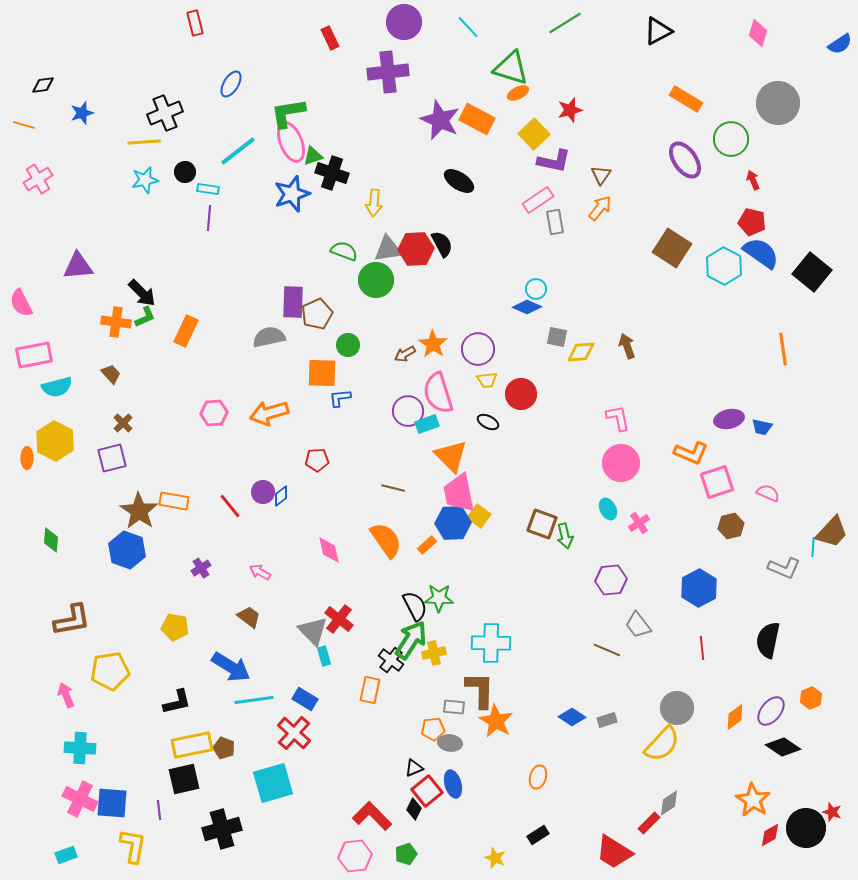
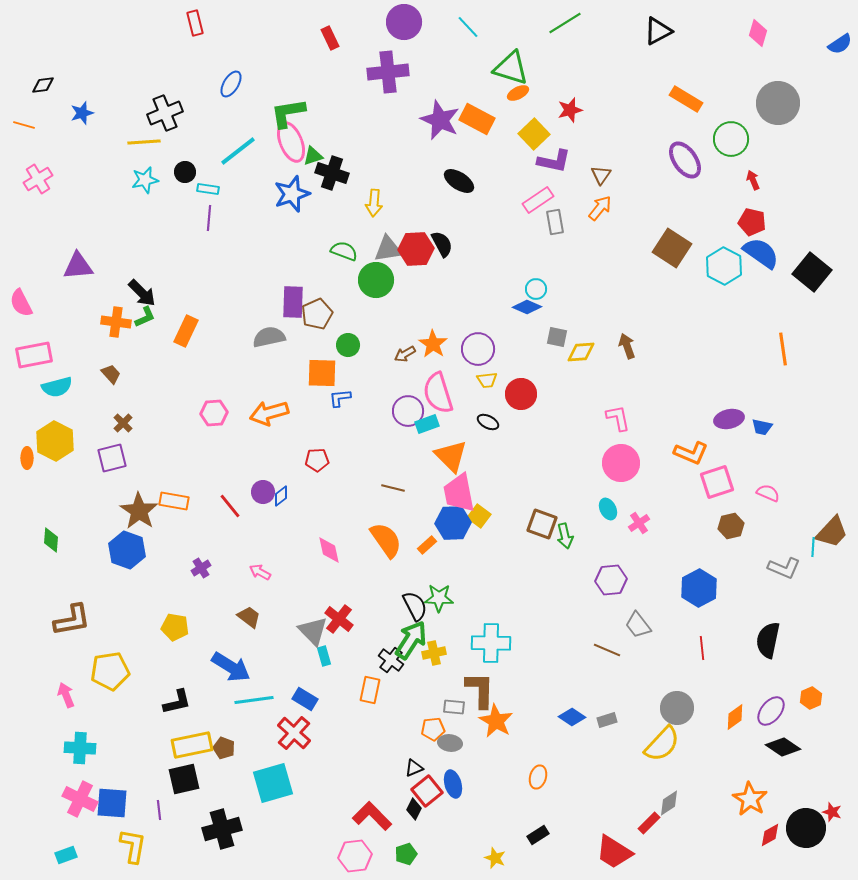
orange star at (753, 800): moved 3 px left, 1 px up
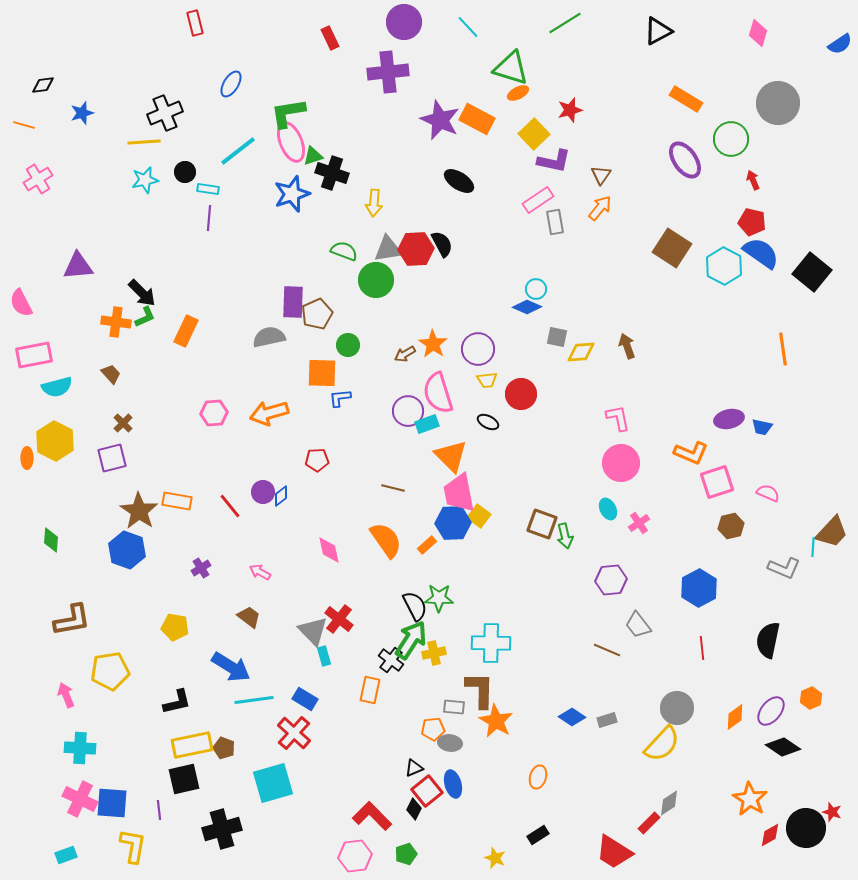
orange rectangle at (174, 501): moved 3 px right
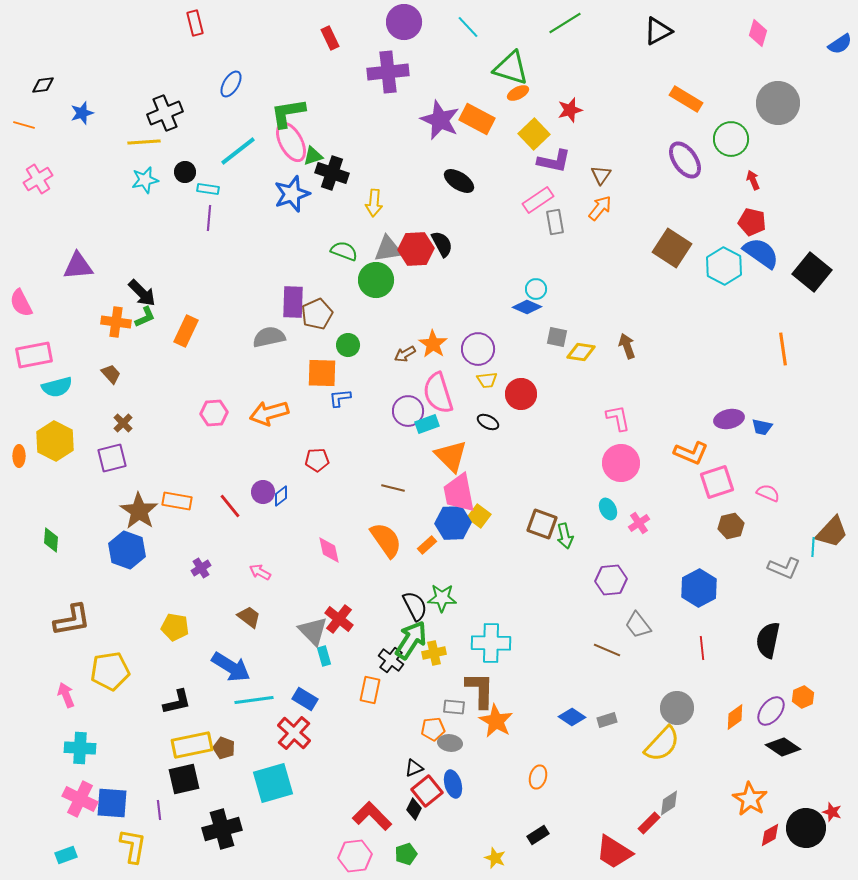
pink ellipse at (291, 142): rotated 6 degrees counterclockwise
yellow diamond at (581, 352): rotated 12 degrees clockwise
orange ellipse at (27, 458): moved 8 px left, 2 px up
green star at (439, 598): moved 3 px right
orange hexagon at (811, 698): moved 8 px left, 1 px up
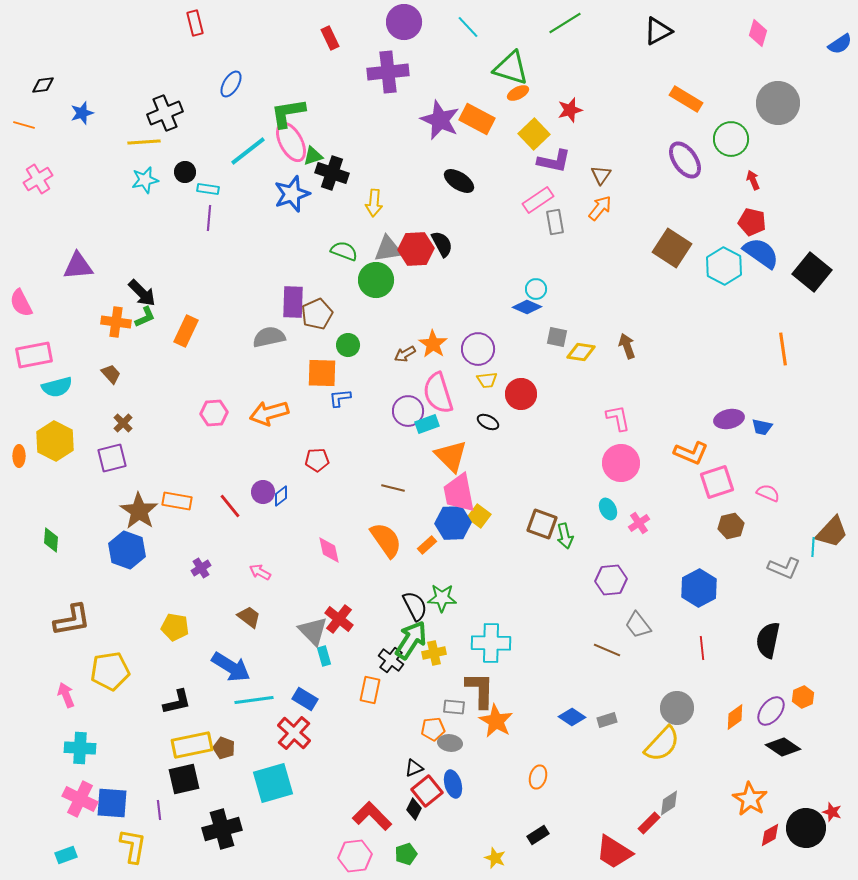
cyan line at (238, 151): moved 10 px right
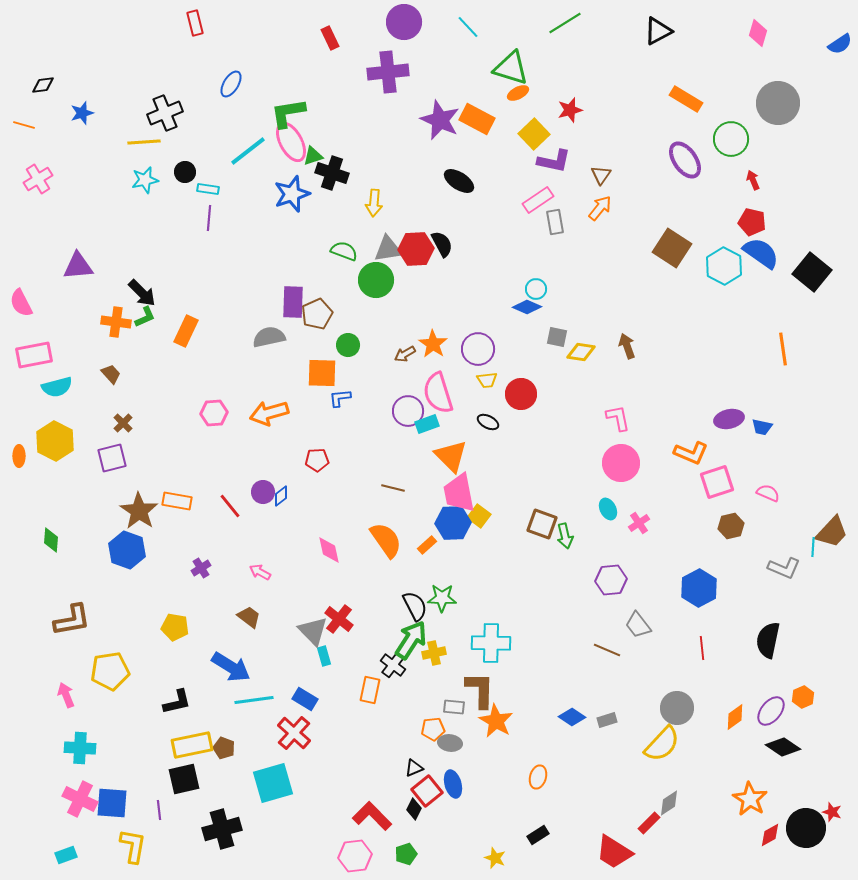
black cross at (391, 660): moved 2 px right, 5 px down
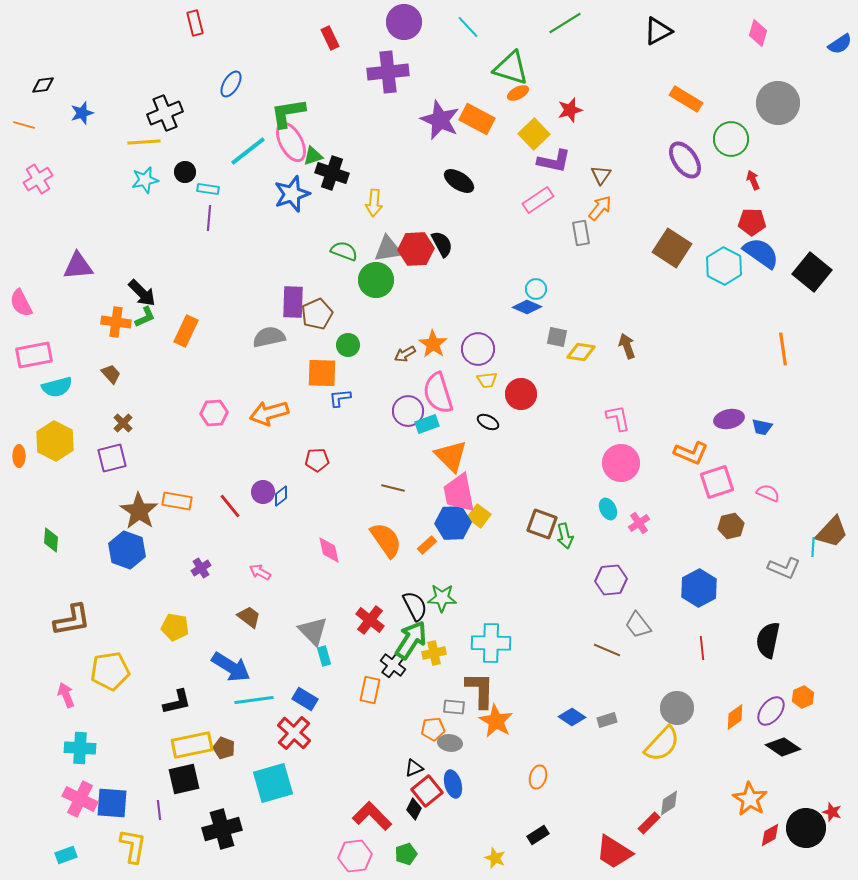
gray rectangle at (555, 222): moved 26 px right, 11 px down
red pentagon at (752, 222): rotated 12 degrees counterclockwise
red cross at (339, 619): moved 31 px right, 1 px down
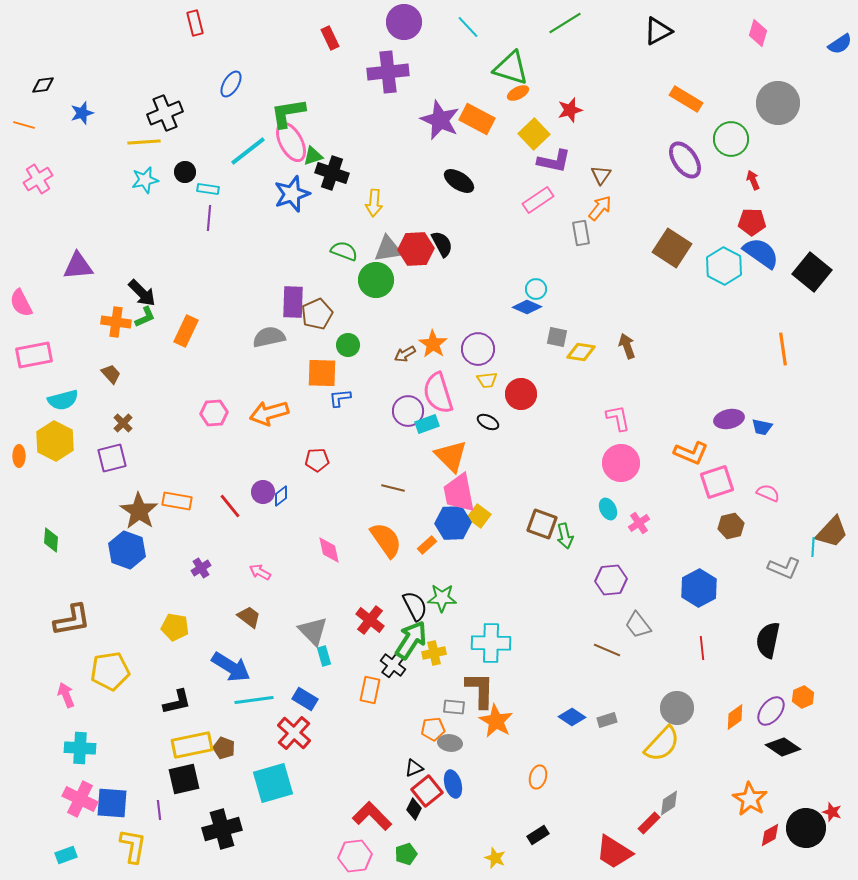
cyan semicircle at (57, 387): moved 6 px right, 13 px down
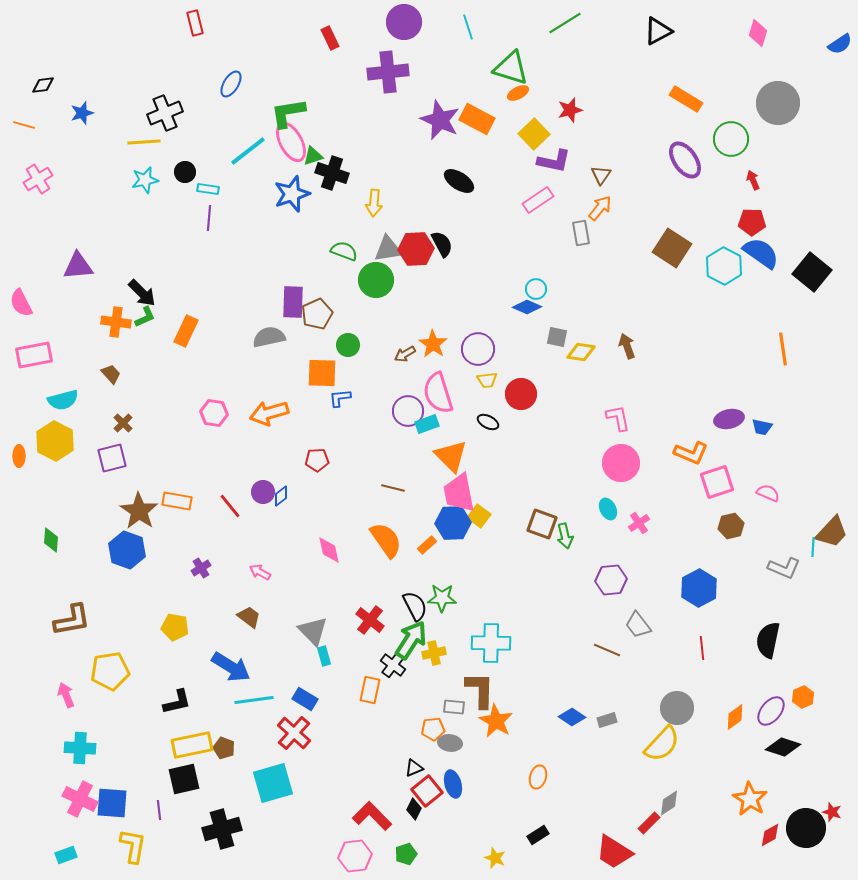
cyan line at (468, 27): rotated 25 degrees clockwise
pink hexagon at (214, 413): rotated 12 degrees clockwise
black diamond at (783, 747): rotated 16 degrees counterclockwise
